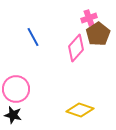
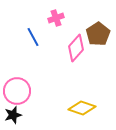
pink cross: moved 33 px left
pink circle: moved 1 px right, 2 px down
yellow diamond: moved 2 px right, 2 px up
black star: rotated 30 degrees counterclockwise
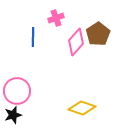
blue line: rotated 30 degrees clockwise
pink diamond: moved 6 px up
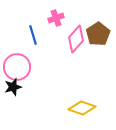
blue line: moved 2 px up; rotated 18 degrees counterclockwise
pink diamond: moved 3 px up
pink circle: moved 24 px up
black star: moved 28 px up
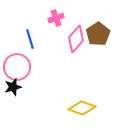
blue line: moved 3 px left, 4 px down
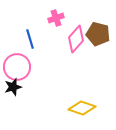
brown pentagon: rotated 25 degrees counterclockwise
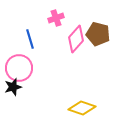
pink circle: moved 2 px right, 1 px down
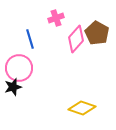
brown pentagon: moved 1 px left, 1 px up; rotated 15 degrees clockwise
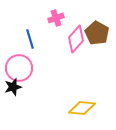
yellow diamond: rotated 12 degrees counterclockwise
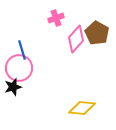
blue line: moved 8 px left, 11 px down
